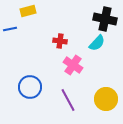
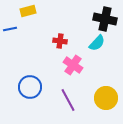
yellow circle: moved 1 px up
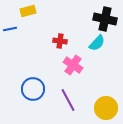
blue circle: moved 3 px right, 2 px down
yellow circle: moved 10 px down
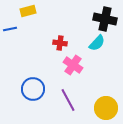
red cross: moved 2 px down
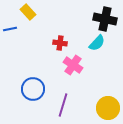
yellow rectangle: moved 1 px down; rotated 63 degrees clockwise
purple line: moved 5 px left, 5 px down; rotated 45 degrees clockwise
yellow circle: moved 2 px right
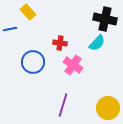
blue circle: moved 27 px up
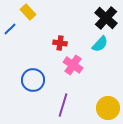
black cross: moved 1 px right, 1 px up; rotated 30 degrees clockwise
blue line: rotated 32 degrees counterclockwise
cyan semicircle: moved 3 px right, 1 px down
blue circle: moved 18 px down
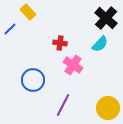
purple line: rotated 10 degrees clockwise
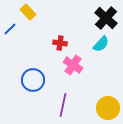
cyan semicircle: moved 1 px right
purple line: rotated 15 degrees counterclockwise
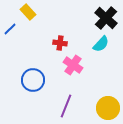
purple line: moved 3 px right, 1 px down; rotated 10 degrees clockwise
